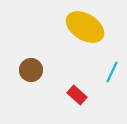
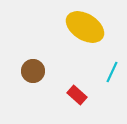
brown circle: moved 2 px right, 1 px down
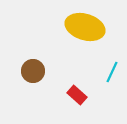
yellow ellipse: rotated 15 degrees counterclockwise
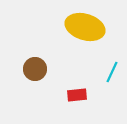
brown circle: moved 2 px right, 2 px up
red rectangle: rotated 48 degrees counterclockwise
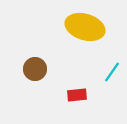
cyan line: rotated 10 degrees clockwise
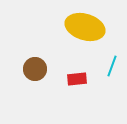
cyan line: moved 6 px up; rotated 15 degrees counterclockwise
red rectangle: moved 16 px up
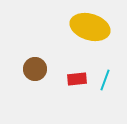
yellow ellipse: moved 5 px right
cyan line: moved 7 px left, 14 px down
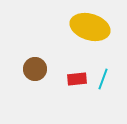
cyan line: moved 2 px left, 1 px up
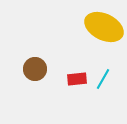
yellow ellipse: moved 14 px right; rotated 9 degrees clockwise
cyan line: rotated 10 degrees clockwise
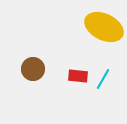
brown circle: moved 2 px left
red rectangle: moved 1 px right, 3 px up; rotated 12 degrees clockwise
